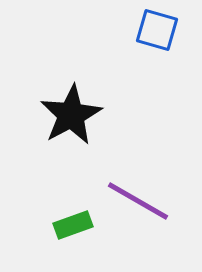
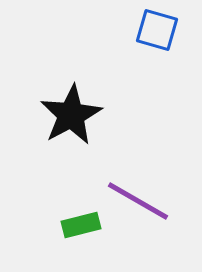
green rectangle: moved 8 px right; rotated 6 degrees clockwise
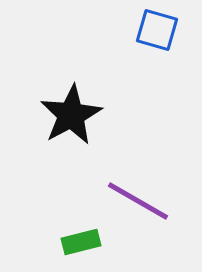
green rectangle: moved 17 px down
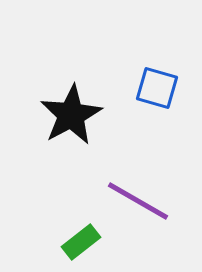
blue square: moved 58 px down
green rectangle: rotated 24 degrees counterclockwise
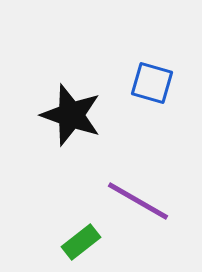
blue square: moved 5 px left, 5 px up
black star: rotated 24 degrees counterclockwise
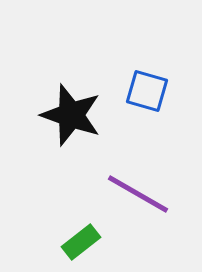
blue square: moved 5 px left, 8 px down
purple line: moved 7 px up
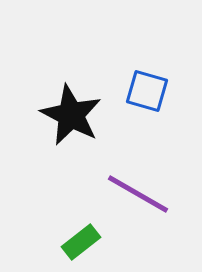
black star: rotated 8 degrees clockwise
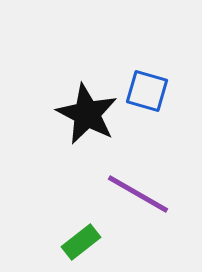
black star: moved 16 px right, 1 px up
